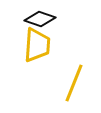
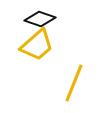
yellow trapezoid: rotated 45 degrees clockwise
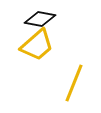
black diamond: rotated 8 degrees counterclockwise
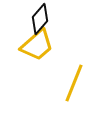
black diamond: rotated 60 degrees counterclockwise
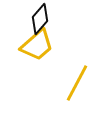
yellow line: moved 3 px right; rotated 6 degrees clockwise
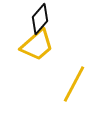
yellow line: moved 3 px left, 1 px down
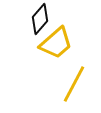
yellow trapezoid: moved 19 px right, 2 px up
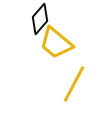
yellow trapezoid: rotated 81 degrees clockwise
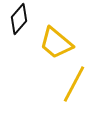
black diamond: moved 21 px left
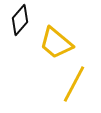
black diamond: moved 1 px right, 1 px down
